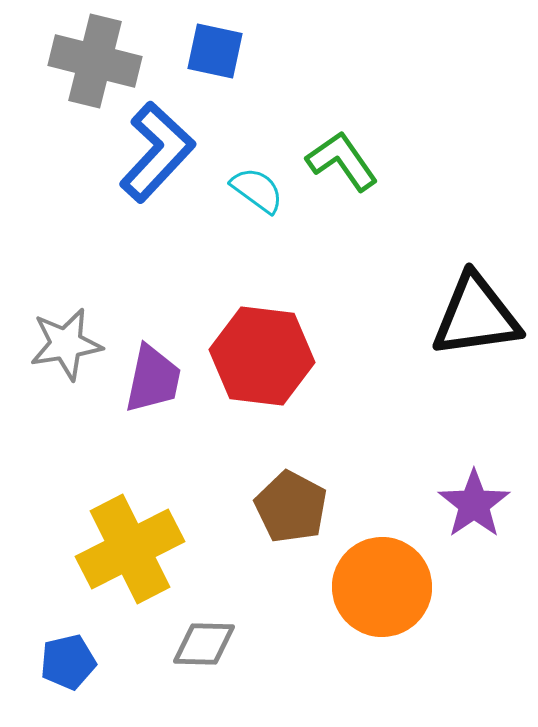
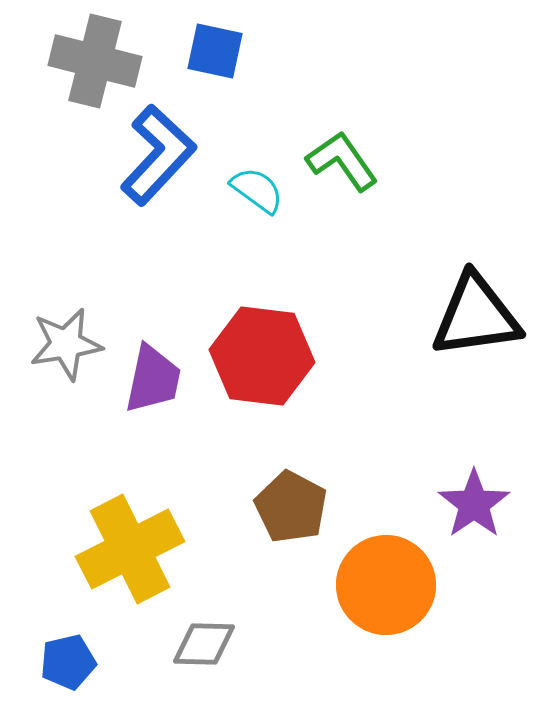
blue L-shape: moved 1 px right, 3 px down
orange circle: moved 4 px right, 2 px up
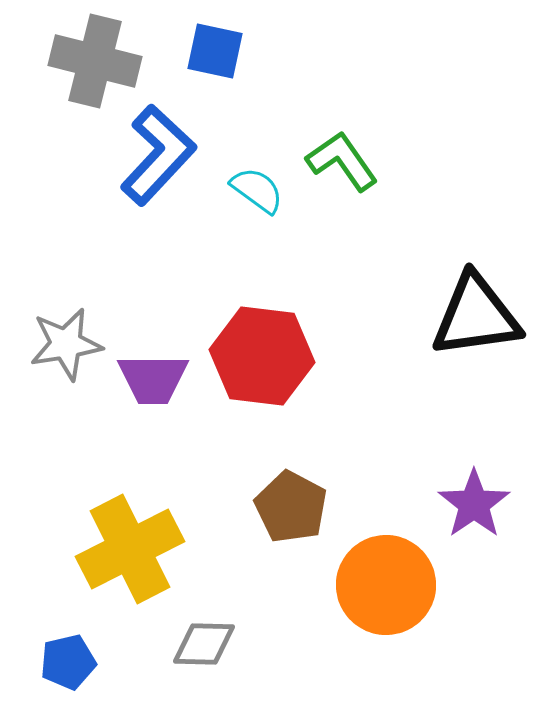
purple trapezoid: rotated 78 degrees clockwise
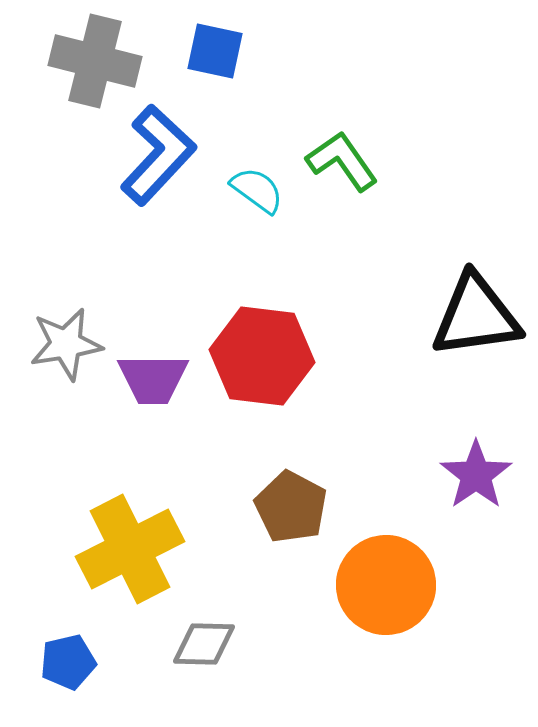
purple star: moved 2 px right, 29 px up
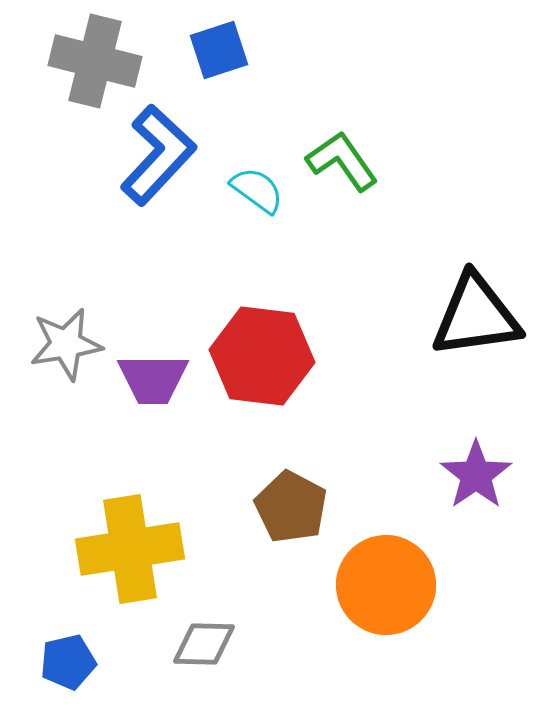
blue square: moved 4 px right, 1 px up; rotated 30 degrees counterclockwise
yellow cross: rotated 18 degrees clockwise
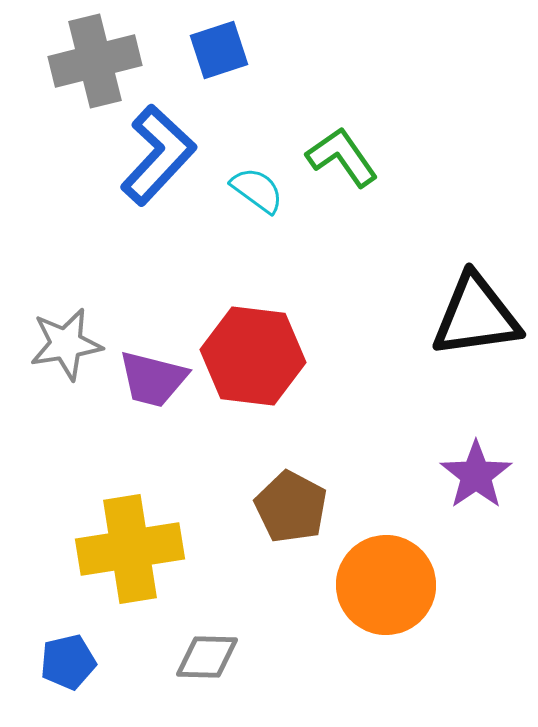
gray cross: rotated 28 degrees counterclockwise
green L-shape: moved 4 px up
red hexagon: moved 9 px left
purple trapezoid: rotated 14 degrees clockwise
gray diamond: moved 3 px right, 13 px down
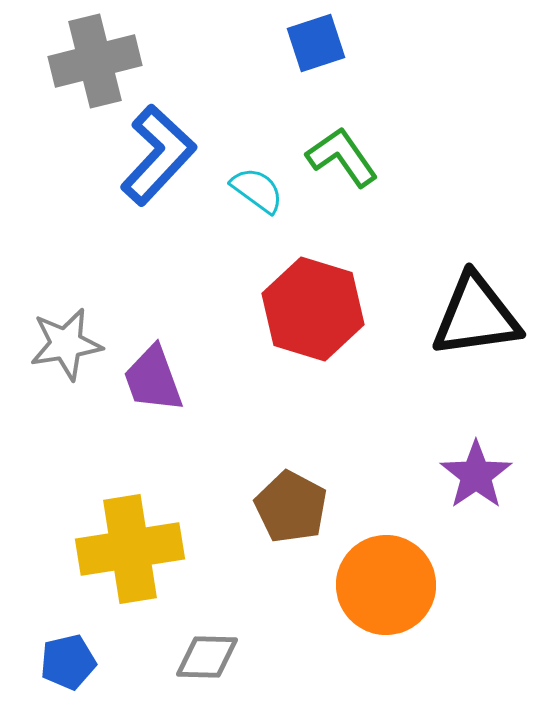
blue square: moved 97 px right, 7 px up
red hexagon: moved 60 px right, 47 px up; rotated 10 degrees clockwise
purple trapezoid: rotated 56 degrees clockwise
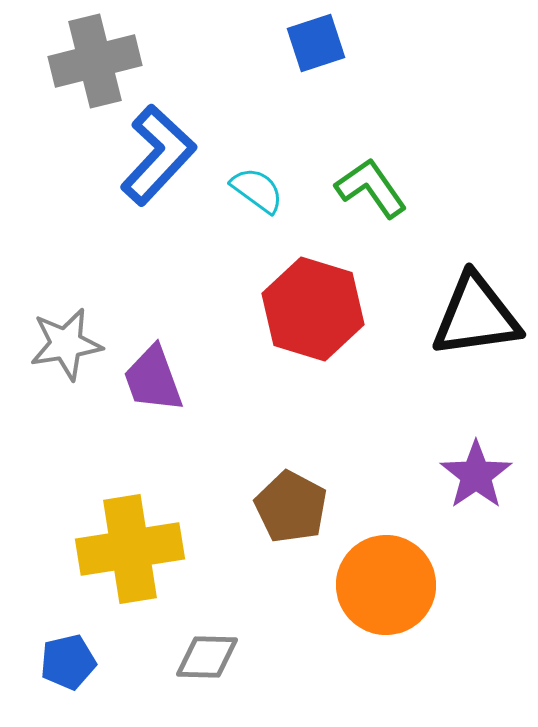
green L-shape: moved 29 px right, 31 px down
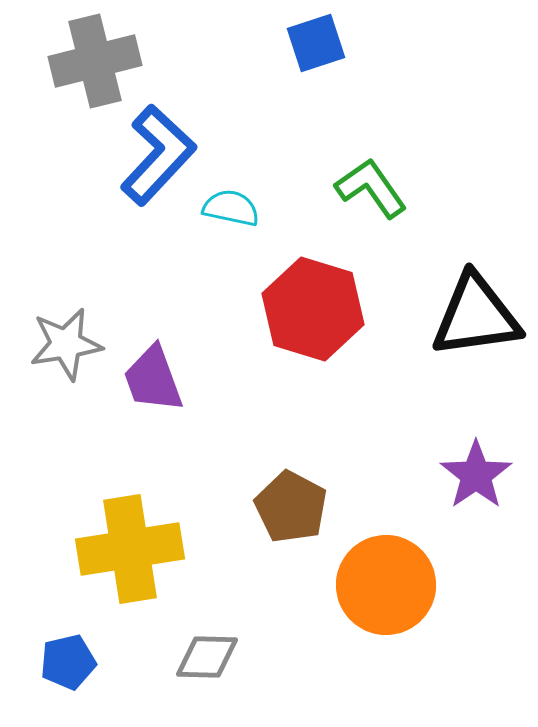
cyan semicircle: moved 26 px left, 18 px down; rotated 24 degrees counterclockwise
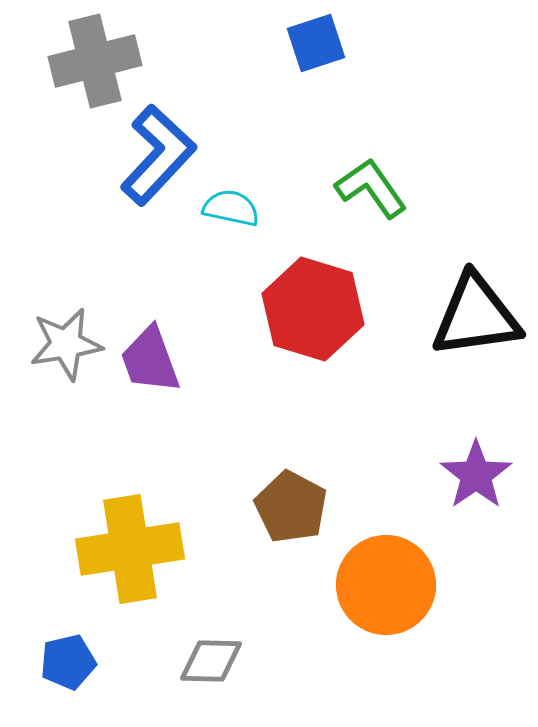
purple trapezoid: moved 3 px left, 19 px up
gray diamond: moved 4 px right, 4 px down
